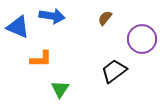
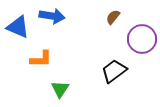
brown semicircle: moved 8 px right, 1 px up
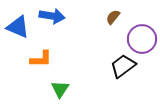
black trapezoid: moved 9 px right, 5 px up
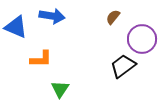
blue triangle: moved 2 px left
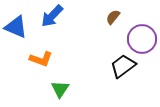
blue arrow: rotated 125 degrees clockwise
orange L-shape: rotated 20 degrees clockwise
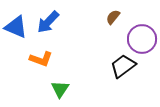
blue arrow: moved 4 px left, 6 px down
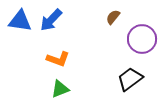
blue arrow: moved 3 px right, 2 px up
blue triangle: moved 4 px right, 6 px up; rotated 15 degrees counterclockwise
orange L-shape: moved 17 px right
black trapezoid: moved 7 px right, 13 px down
green triangle: rotated 36 degrees clockwise
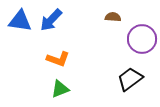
brown semicircle: rotated 56 degrees clockwise
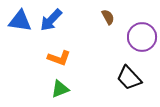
brown semicircle: moved 5 px left; rotated 56 degrees clockwise
purple circle: moved 2 px up
orange L-shape: moved 1 px right, 1 px up
black trapezoid: moved 1 px left, 1 px up; rotated 96 degrees counterclockwise
